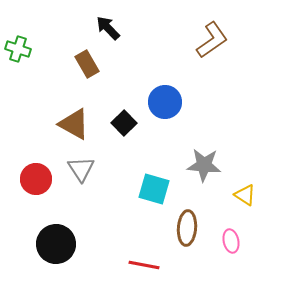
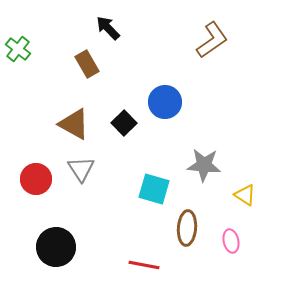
green cross: rotated 20 degrees clockwise
black circle: moved 3 px down
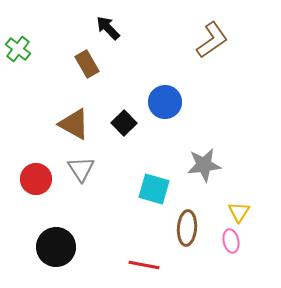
gray star: rotated 12 degrees counterclockwise
yellow triangle: moved 6 px left, 17 px down; rotated 30 degrees clockwise
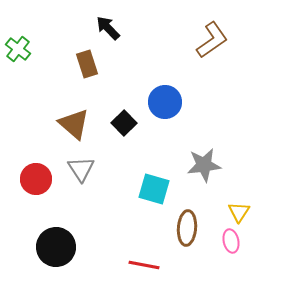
brown rectangle: rotated 12 degrees clockwise
brown triangle: rotated 12 degrees clockwise
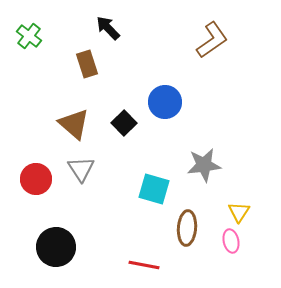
green cross: moved 11 px right, 13 px up
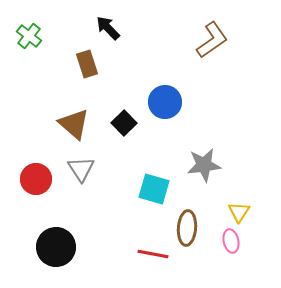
red line: moved 9 px right, 11 px up
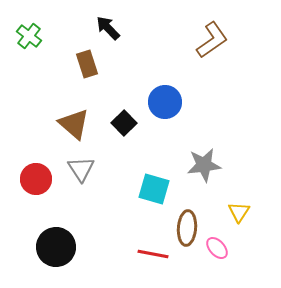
pink ellipse: moved 14 px left, 7 px down; rotated 30 degrees counterclockwise
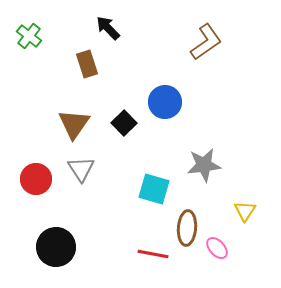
brown L-shape: moved 6 px left, 2 px down
brown triangle: rotated 24 degrees clockwise
yellow triangle: moved 6 px right, 1 px up
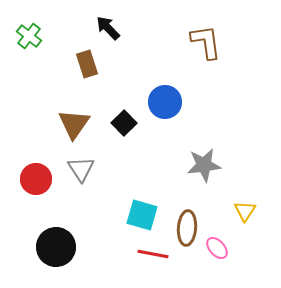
brown L-shape: rotated 63 degrees counterclockwise
cyan square: moved 12 px left, 26 px down
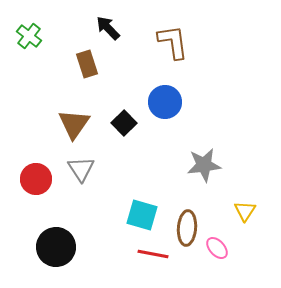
brown L-shape: moved 33 px left
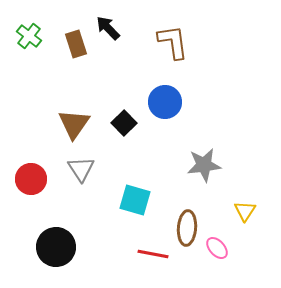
brown rectangle: moved 11 px left, 20 px up
red circle: moved 5 px left
cyan square: moved 7 px left, 15 px up
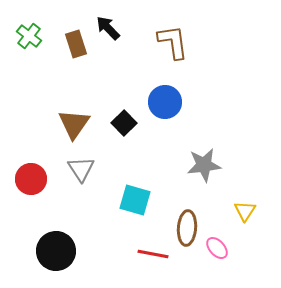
black circle: moved 4 px down
